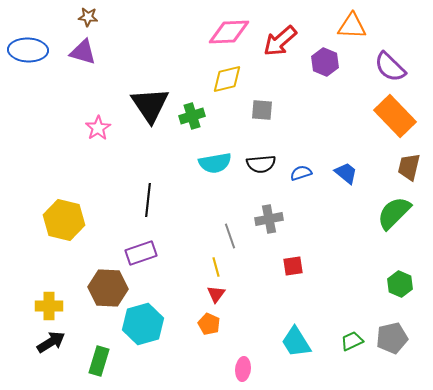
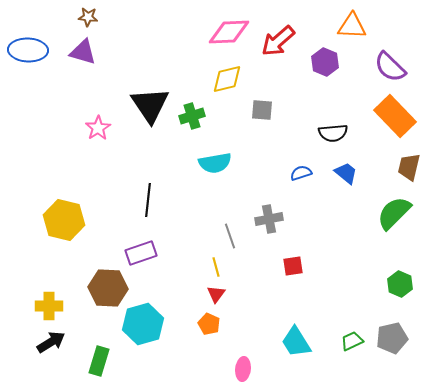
red arrow: moved 2 px left
black semicircle: moved 72 px right, 31 px up
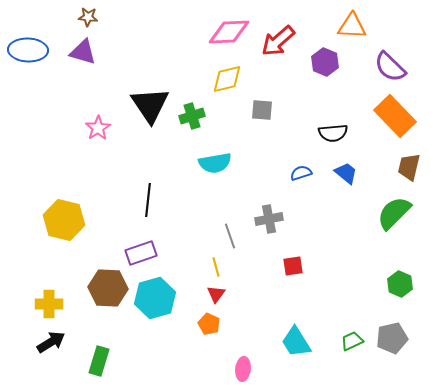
yellow cross: moved 2 px up
cyan hexagon: moved 12 px right, 26 px up
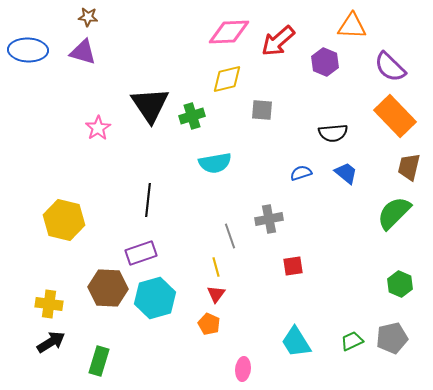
yellow cross: rotated 8 degrees clockwise
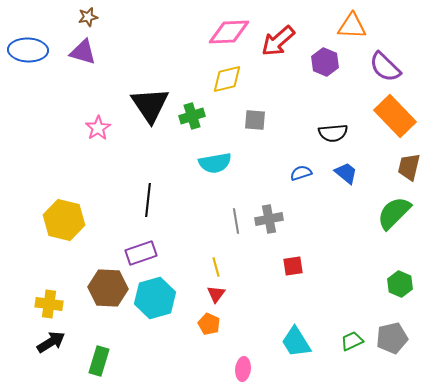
brown star: rotated 18 degrees counterclockwise
purple semicircle: moved 5 px left
gray square: moved 7 px left, 10 px down
gray line: moved 6 px right, 15 px up; rotated 10 degrees clockwise
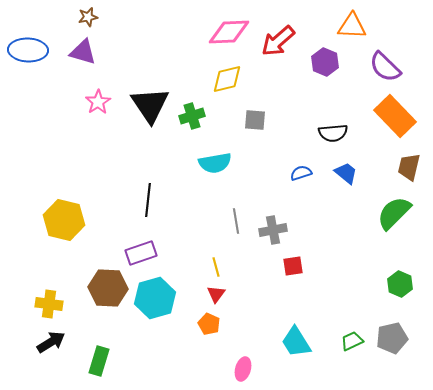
pink star: moved 26 px up
gray cross: moved 4 px right, 11 px down
pink ellipse: rotated 10 degrees clockwise
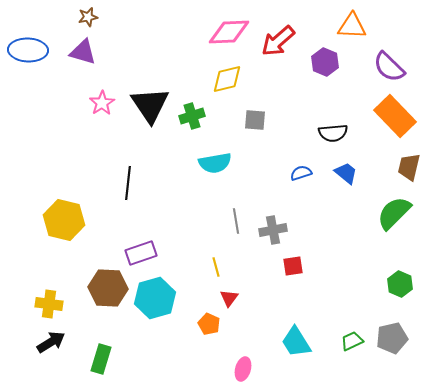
purple semicircle: moved 4 px right
pink star: moved 4 px right, 1 px down
black line: moved 20 px left, 17 px up
red triangle: moved 13 px right, 4 px down
green rectangle: moved 2 px right, 2 px up
